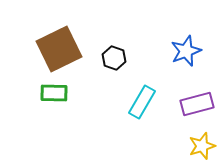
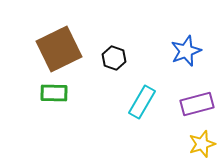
yellow star: moved 2 px up
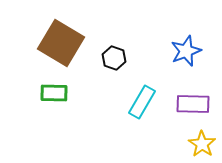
brown square: moved 2 px right, 6 px up; rotated 33 degrees counterclockwise
purple rectangle: moved 4 px left; rotated 16 degrees clockwise
yellow star: rotated 20 degrees counterclockwise
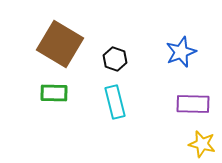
brown square: moved 1 px left, 1 px down
blue star: moved 5 px left, 1 px down
black hexagon: moved 1 px right, 1 px down
cyan rectangle: moved 27 px left; rotated 44 degrees counterclockwise
yellow star: rotated 20 degrees counterclockwise
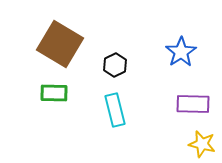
blue star: rotated 12 degrees counterclockwise
black hexagon: moved 6 px down; rotated 15 degrees clockwise
cyan rectangle: moved 8 px down
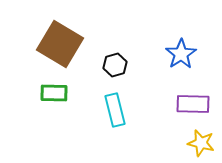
blue star: moved 2 px down
black hexagon: rotated 10 degrees clockwise
yellow star: moved 1 px left, 1 px up
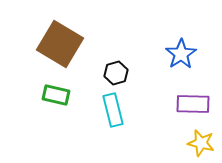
black hexagon: moved 1 px right, 8 px down
green rectangle: moved 2 px right, 2 px down; rotated 12 degrees clockwise
cyan rectangle: moved 2 px left
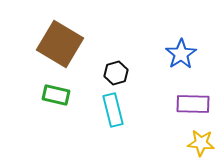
yellow star: rotated 8 degrees counterclockwise
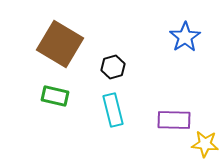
blue star: moved 4 px right, 17 px up
black hexagon: moved 3 px left, 6 px up
green rectangle: moved 1 px left, 1 px down
purple rectangle: moved 19 px left, 16 px down
yellow star: moved 4 px right, 1 px down
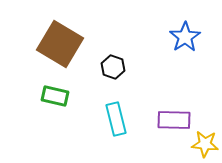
black hexagon: rotated 25 degrees counterclockwise
cyan rectangle: moved 3 px right, 9 px down
